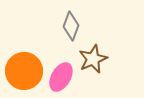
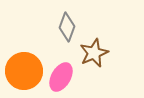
gray diamond: moved 4 px left, 1 px down
brown star: moved 1 px right, 6 px up
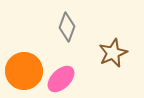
brown star: moved 19 px right
pink ellipse: moved 2 px down; rotated 16 degrees clockwise
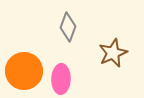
gray diamond: moved 1 px right
pink ellipse: rotated 44 degrees counterclockwise
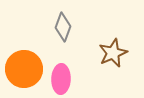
gray diamond: moved 5 px left
orange circle: moved 2 px up
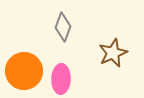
orange circle: moved 2 px down
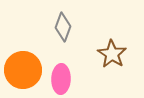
brown star: moved 1 px left, 1 px down; rotated 16 degrees counterclockwise
orange circle: moved 1 px left, 1 px up
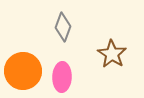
orange circle: moved 1 px down
pink ellipse: moved 1 px right, 2 px up
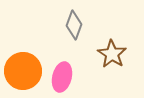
gray diamond: moved 11 px right, 2 px up
pink ellipse: rotated 12 degrees clockwise
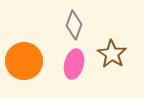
orange circle: moved 1 px right, 10 px up
pink ellipse: moved 12 px right, 13 px up
